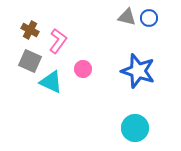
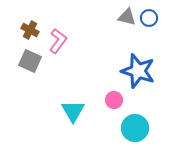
pink circle: moved 31 px right, 31 px down
cyan triangle: moved 22 px right, 29 px down; rotated 35 degrees clockwise
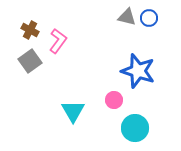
gray square: rotated 30 degrees clockwise
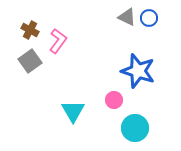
gray triangle: rotated 12 degrees clockwise
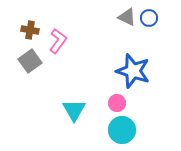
brown cross: rotated 18 degrees counterclockwise
blue star: moved 5 px left
pink circle: moved 3 px right, 3 px down
cyan triangle: moved 1 px right, 1 px up
cyan circle: moved 13 px left, 2 px down
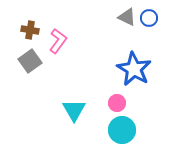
blue star: moved 1 px right, 2 px up; rotated 12 degrees clockwise
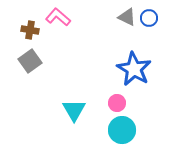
pink L-shape: moved 24 px up; rotated 85 degrees counterclockwise
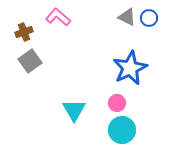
brown cross: moved 6 px left, 2 px down; rotated 30 degrees counterclockwise
blue star: moved 4 px left, 1 px up; rotated 16 degrees clockwise
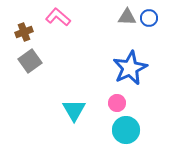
gray triangle: rotated 24 degrees counterclockwise
cyan circle: moved 4 px right
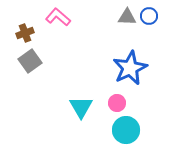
blue circle: moved 2 px up
brown cross: moved 1 px right, 1 px down
cyan triangle: moved 7 px right, 3 px up
